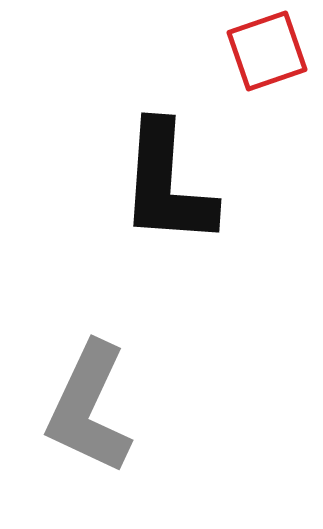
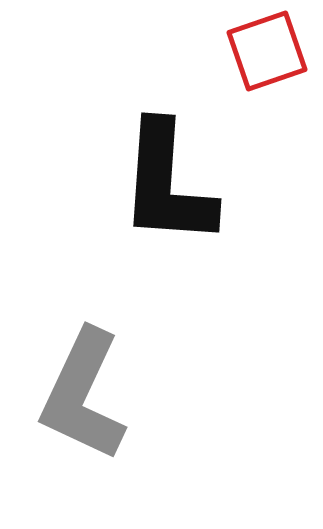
gray L-shape: moved 6 px left, 13 px up
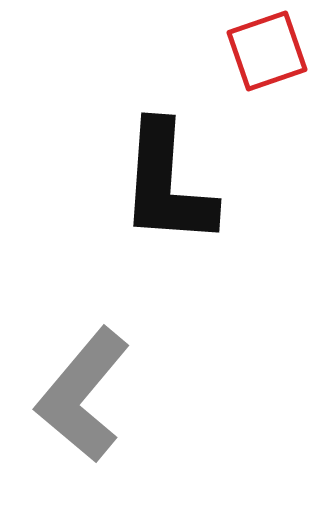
gray L-shape: rotated 15 degrees clockwise
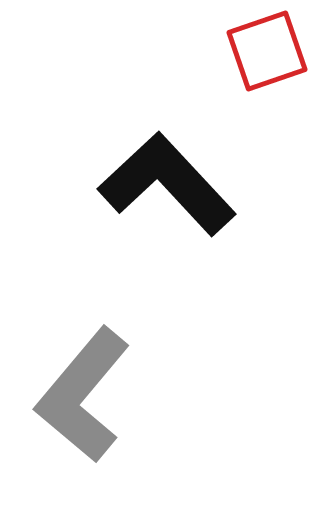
black L-shape: rotated 133 degrees clockwise
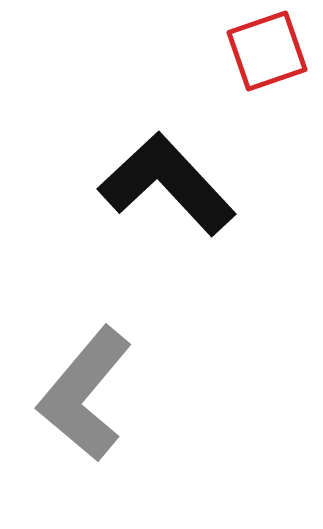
gray L-shape: moved 2 px right, 1 px up
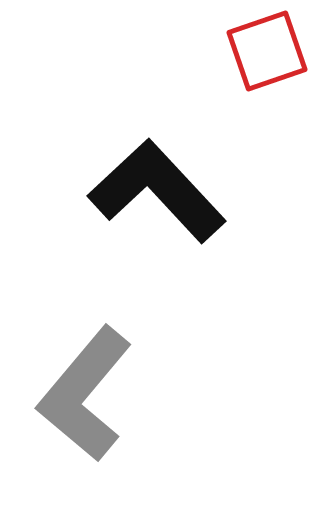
black L-shape: moved 10 px left, 7 px down
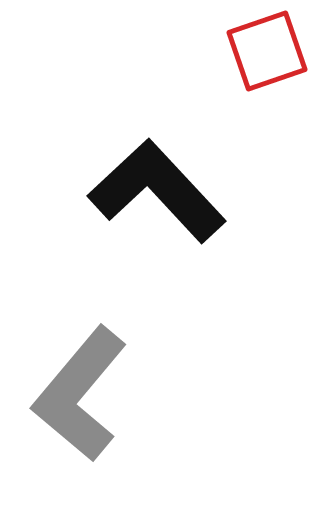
gray L-shape: moved 5 px left
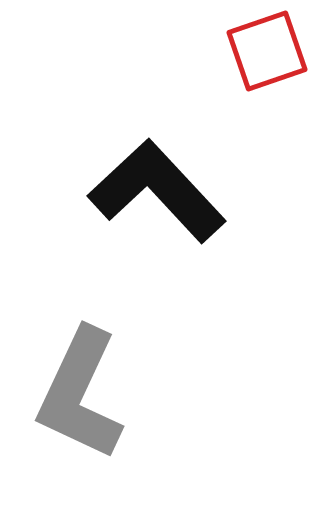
gray L-shape: rotated 15 degrees counterclockwise
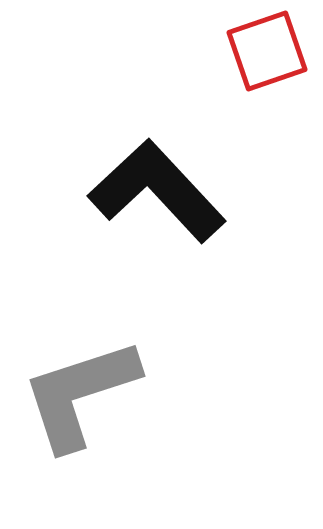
gray L-shape: rotated 47 degrees clockwise
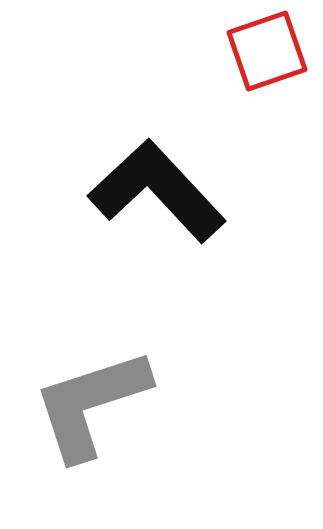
gray L-shape: moved 11 px right, 10 px down
